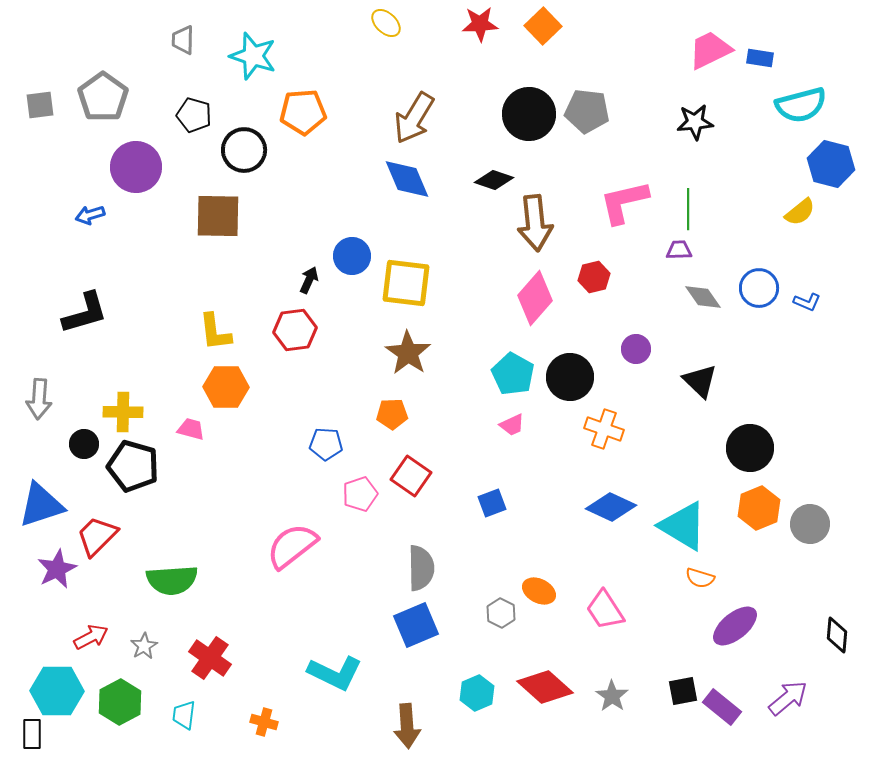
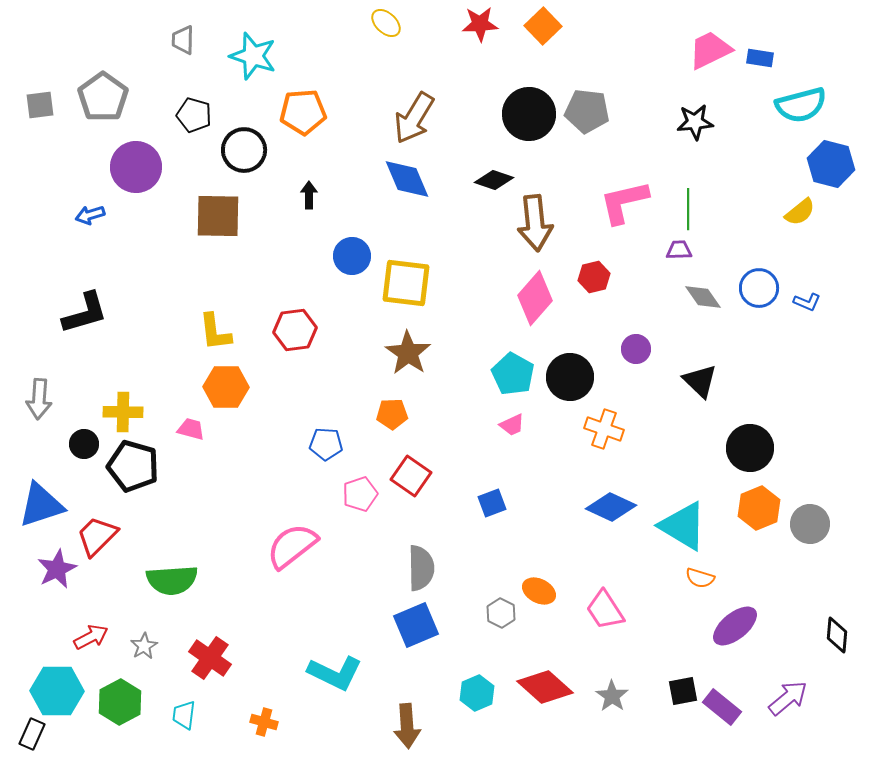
black arrow at (309, 280): moved 85 px up; rotated 24 degrees counterclockwise
black rectangle at (32, 734): rotated 24 degrees clockwise
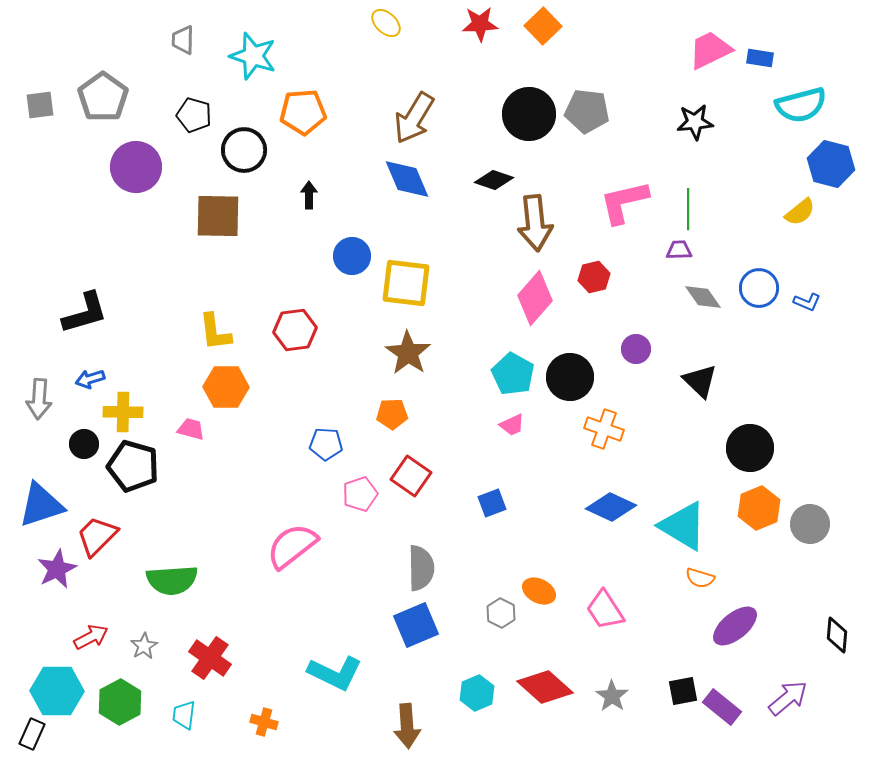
blue arrow at (90, 215): moved 164 px down
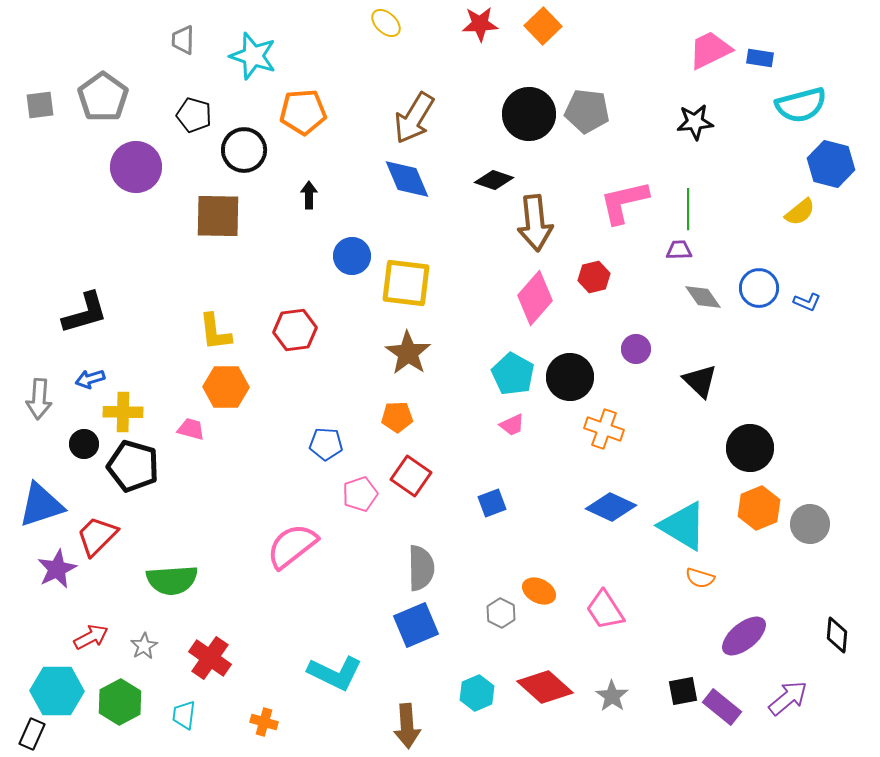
orange pentagon at (392, 414): moved 5 px right, 3 px down
purple ellipse at (735, 626): moved 9 px right, 10 px down
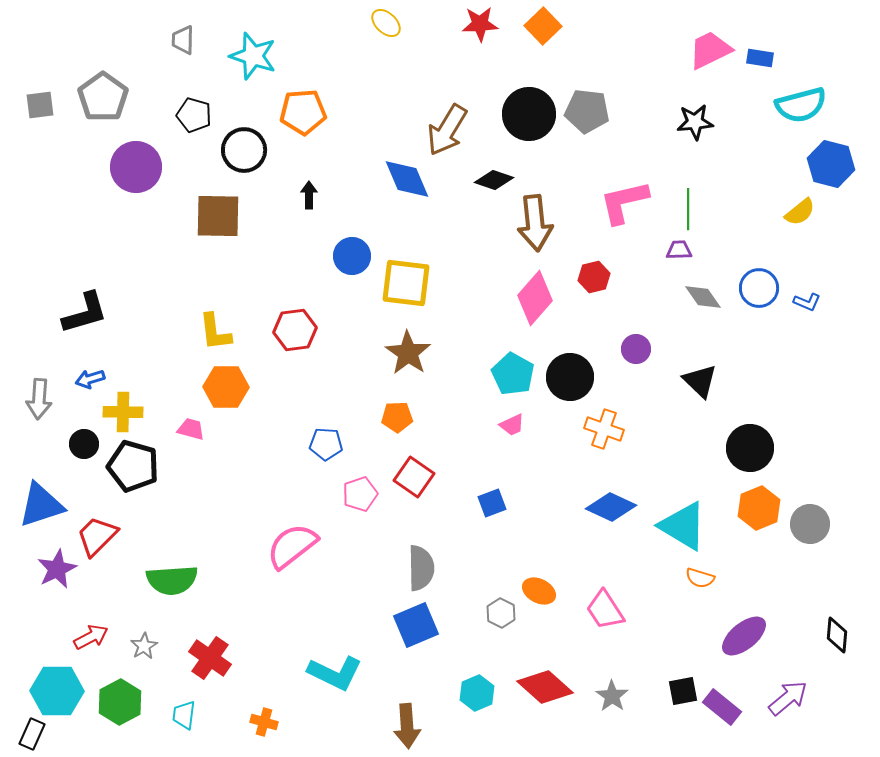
brown arrow at (414, 118): moved 33 px right, 12 px down
red square at (411, 476): moved 3 px right, 1 px down
